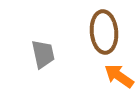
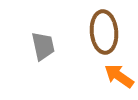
gray trapezoid: moved 8 px up
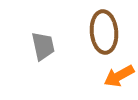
orange arrow: rotated 64 degrees counterclockwise
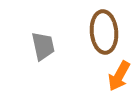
orange arrow: rotated 32 degrees counterclockwise
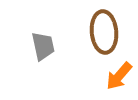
orange arrow: rotated 12 degrees clockwise
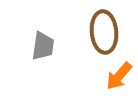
gray trapezoid: rotated 20 degrees clockwise
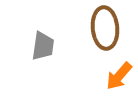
brown ellipse: moved 1 px right, 4 px up
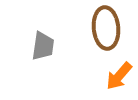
brown ellipse: moved 1 px right
